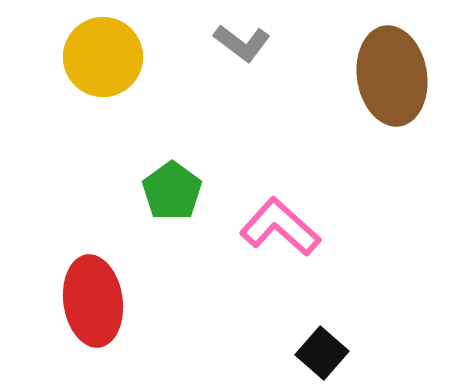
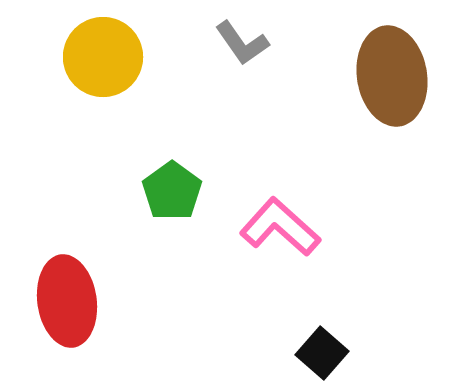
gray L-shape: rotated 18 degrees clockwise
red ellipse: moved 26 px left
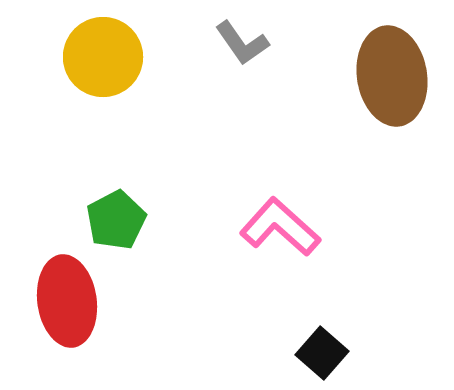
green pentagon: moved 56 px left, 29 px down; rotated 8 degrees clockwise
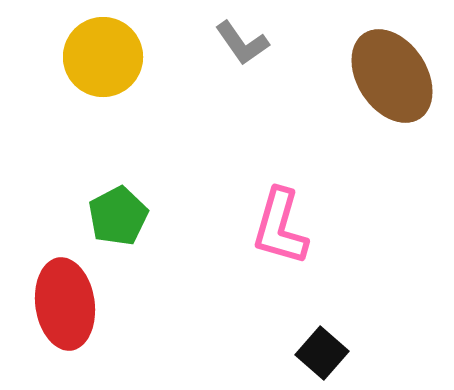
brown ellipse: rotated 24 degrees counterclockwise
green pentagon: moved 2 px right, 4 px up
pink L-shape: rotated 116 degrees counterclockwise
red ellipse: moved 2 px left, 3 px down
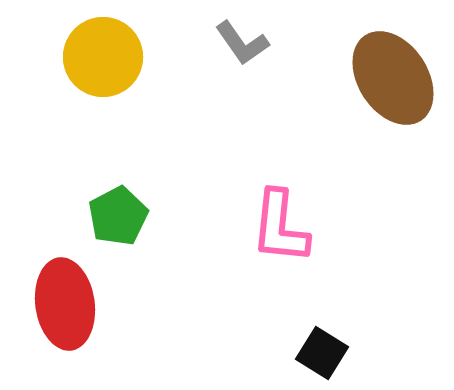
brown ellipse: moved 1 px right, 2 px down
pink L-shape: rotated 10 degrees counterclockwise
black square: rotated 9 degrees counterclockwise
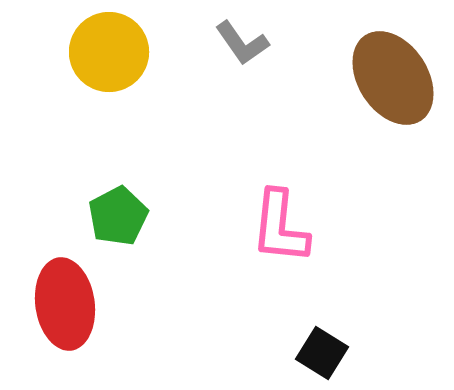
yellow circle: moved 6 px right, 5 px up
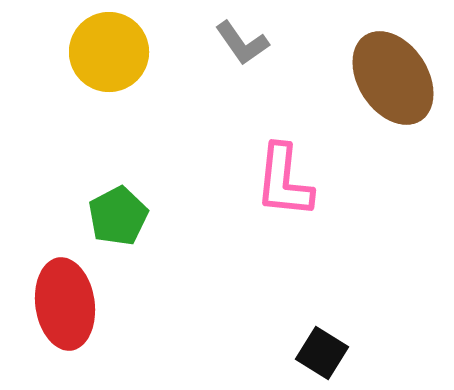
pink L-shape: moved 4 px right, 46 px up
